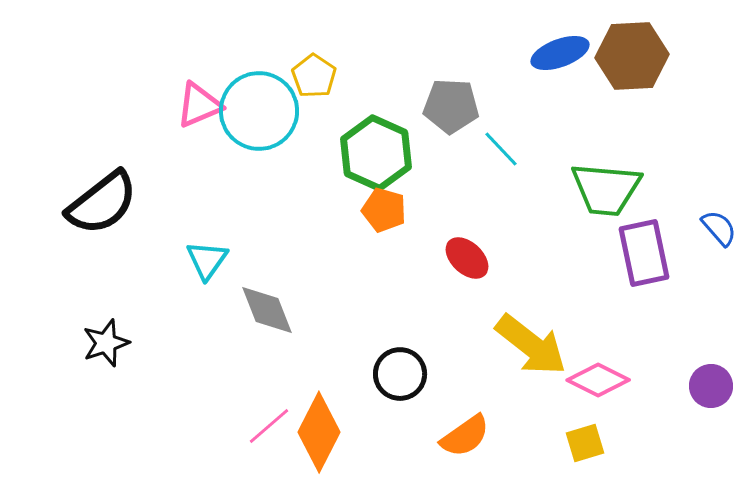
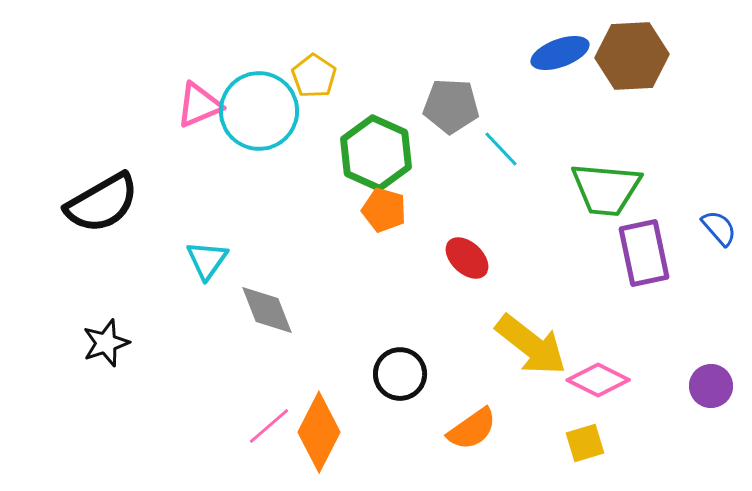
black semicircle: rotated 8 degrees clockwise
orange semicircle: moved 7 px right, 7 px up
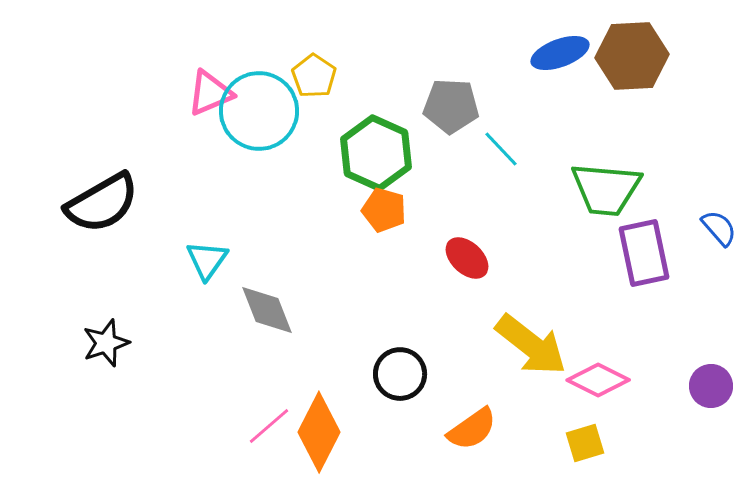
pink triangle: moved 11 px right, 12 px up
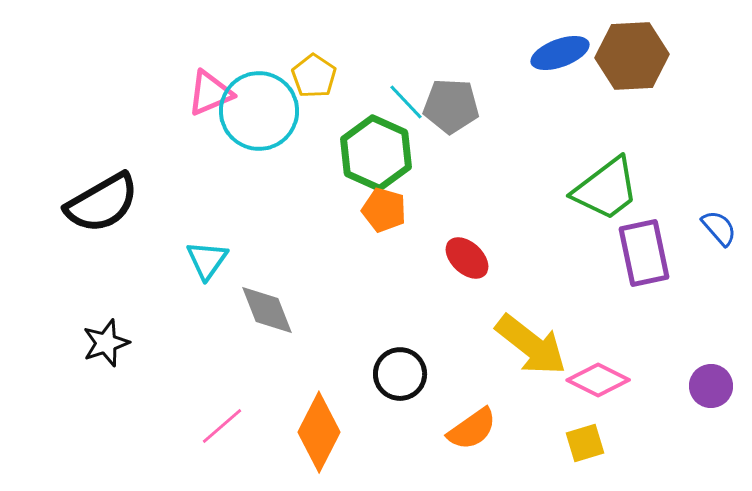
cyan line: moved 95 px left, 47 px up
green trapezoid: rotated 42 degrees counterclockwise
pink line: moved 47 px left
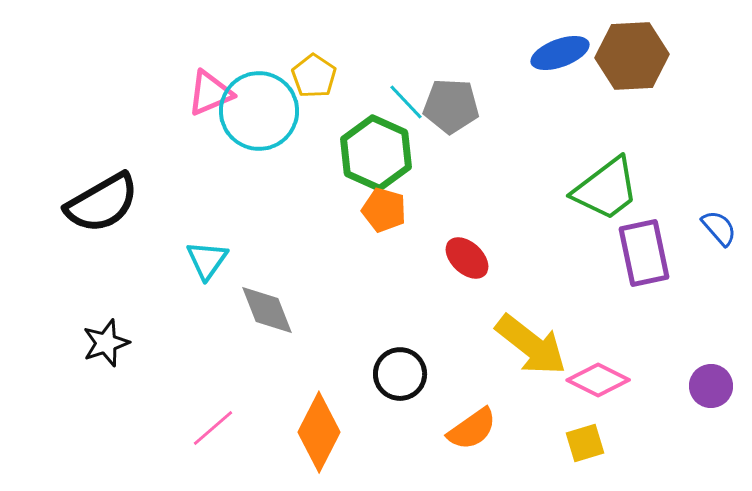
pink line: moved 9 px left, 2 px down
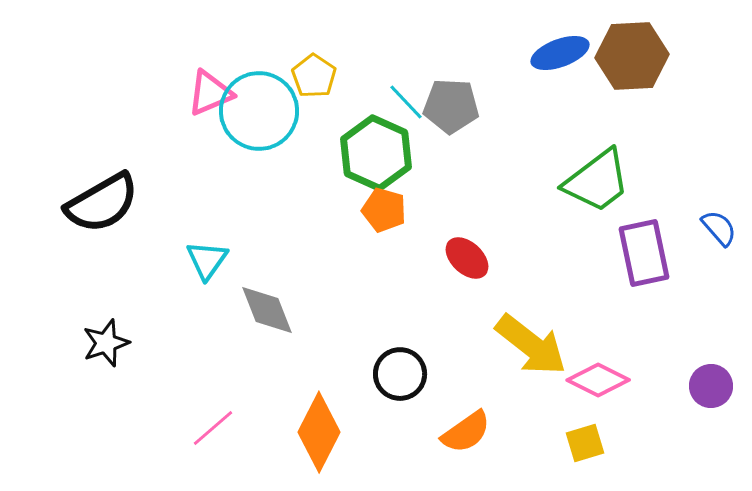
green trapezoid: moved 9 px left, 8 px up
orange semicircle: moved 6 px left, 3 px down
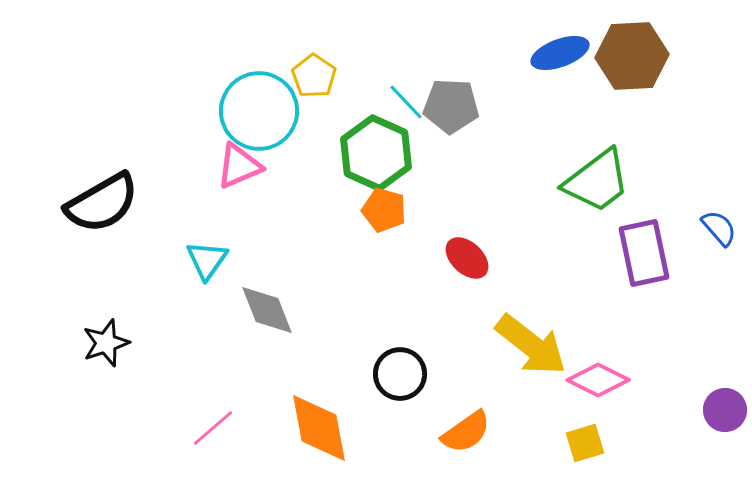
pink triangle: moved 29 px right, 73 px down
purple circle: moved 14 px right, 24 px down
orange diamond: moved 4 px up; rotated 38 degrees counterclockwise
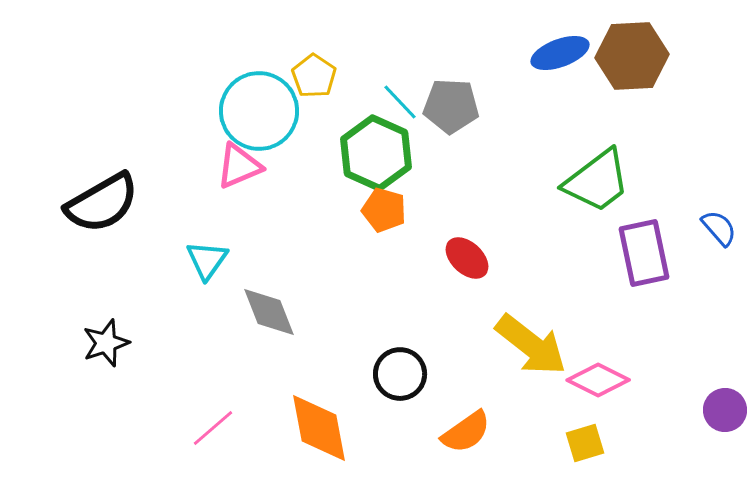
cyan line: moved 6 px left
gray diamond: moved 2 px right, 2 px down
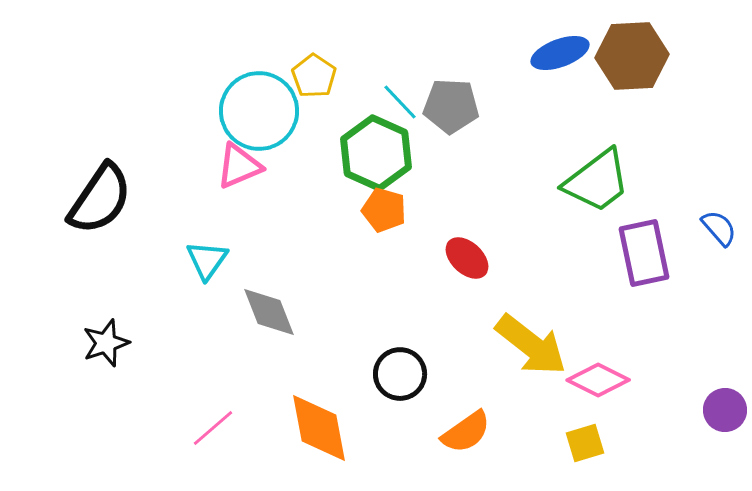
black semicircle: moved 2 px left, 4 px up; rotated 26 degrees counterclockwise
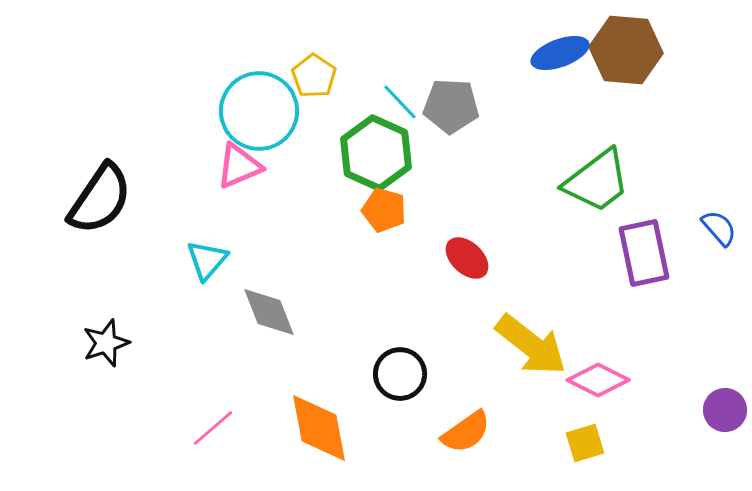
brown hexagon: moved 6 px left, 6 px up; rotated 8 degrees clockwise
cyan triangle: rotated 6 degrees clockwise
